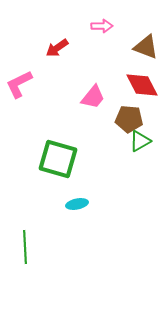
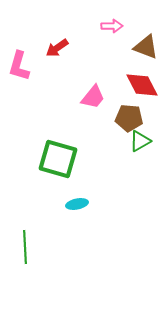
pink arrow: moved 10 px right
pink L-shape: moved 18 px up; rotated 48 degrees counterclockwise
brown pentagon: moved 1 px up
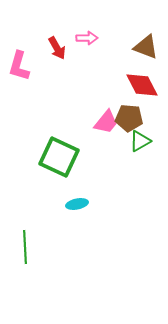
pink arrow: moved 25 px left, 12 px down
red arrow: rotated 85 degrees counterclockwise
pink trapezoid: moved 13 px right, 25 px down
green square: moved 1 px right, 2 px up; rotated 9 degrees clockwise
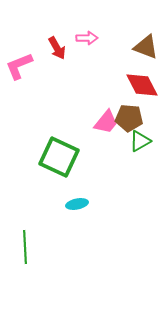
pink L-shape: rotated 52 degrees clockwise
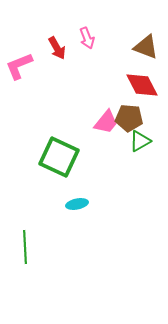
pink arrow: rotated 70 degrees clockwise
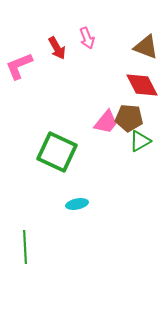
green square: moved 2 px left, 5 px up
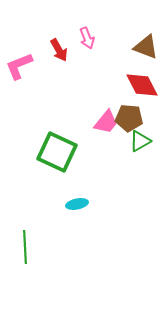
red arrow: moved 2 px right, 2 px down
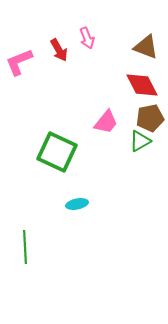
pink L-shape: moved 4 px up
brown pentagon: moved 21 px right; rotated 16 degrees counterclockwise
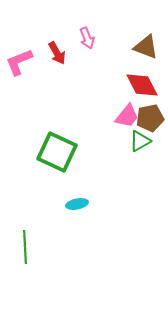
red arrow: moved 2 px left, 3 px down
pink trapezoid: moved 21 px right, 6 px up
